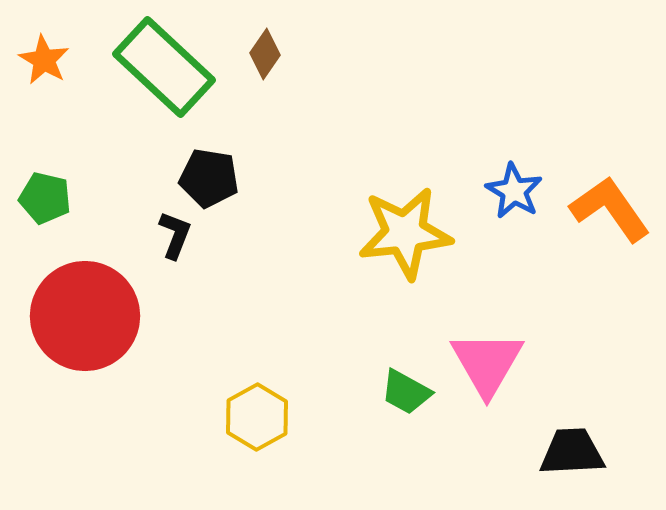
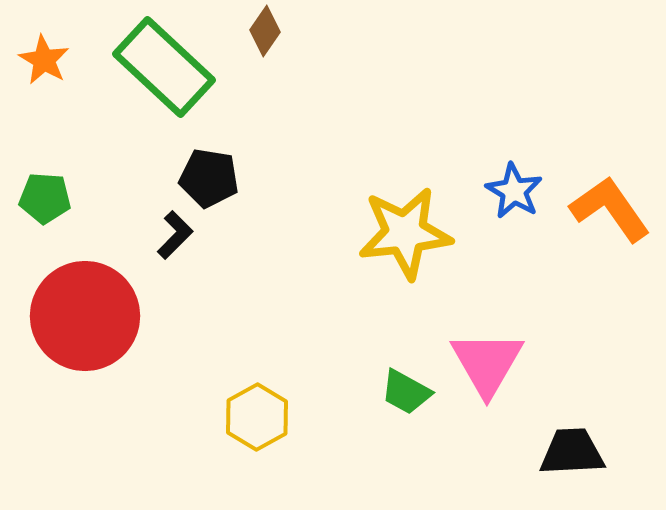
brown diamond: moved 23 px up
green pentagon: rotated 9 degrees counterclockwise
black L-shape: rotated 24 degrees clockwise
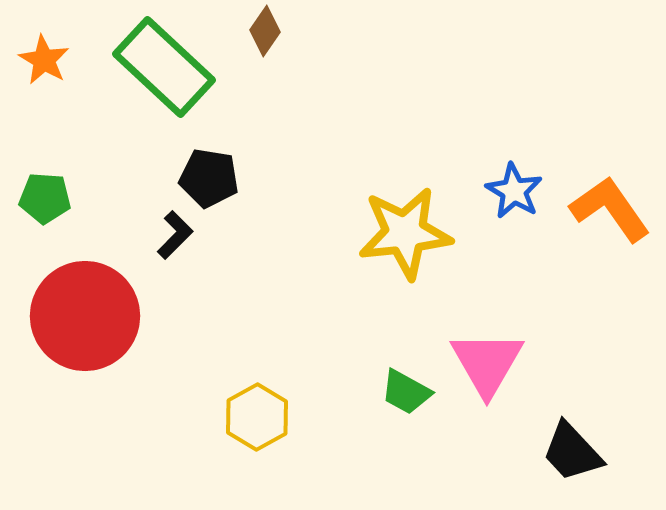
black trapezoid: rotated 130 degrees counterclockwise
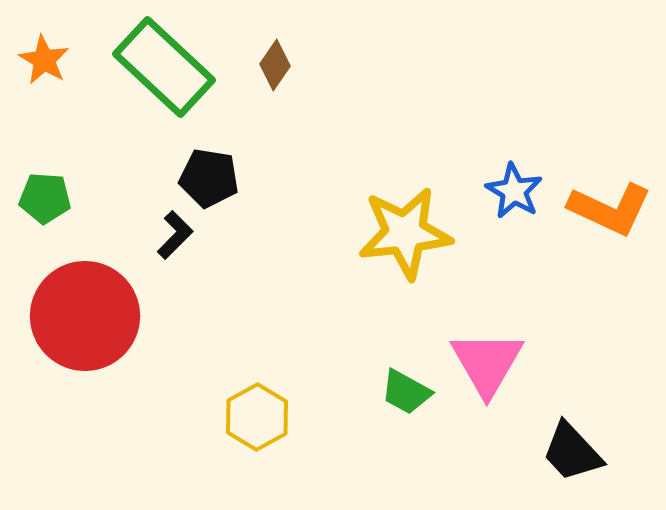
brown diamond: moved 10 px right, 34 px down
orange L-shape: rotated 150 degrees clockwise
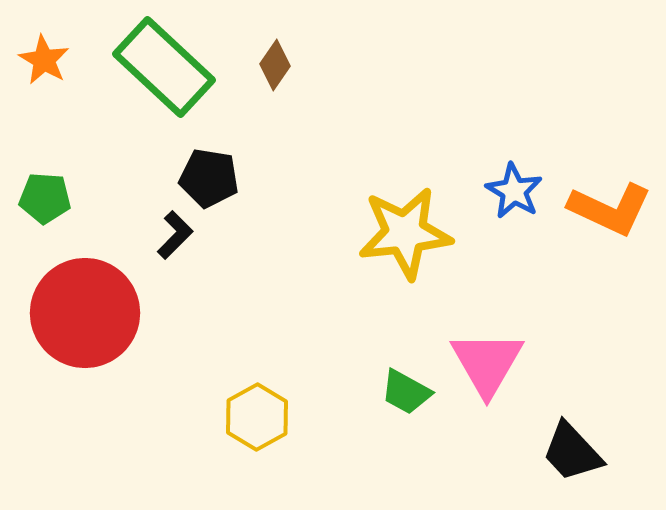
red circle: moved 3 px up
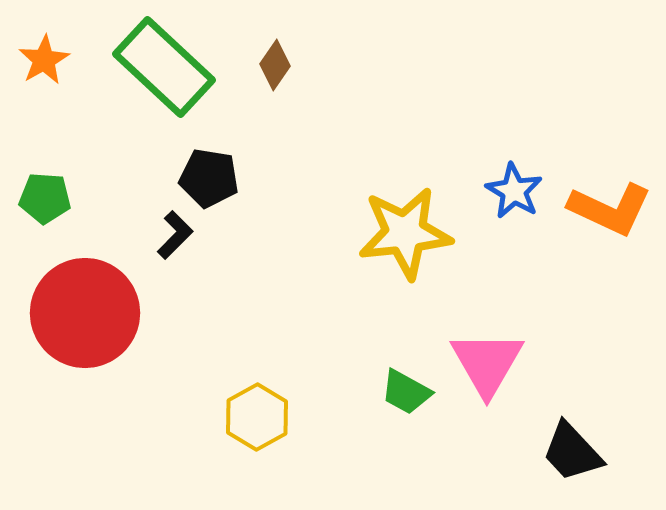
orange star: rotated 12 degrees clockwise
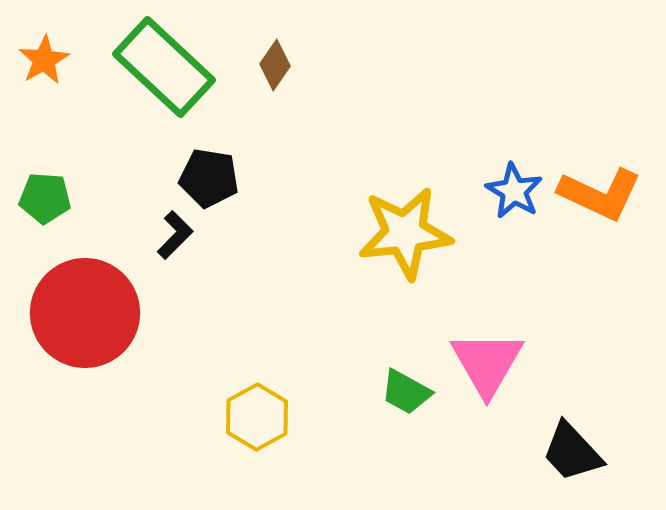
orange L-shape: moved 10 px left, 15 px up
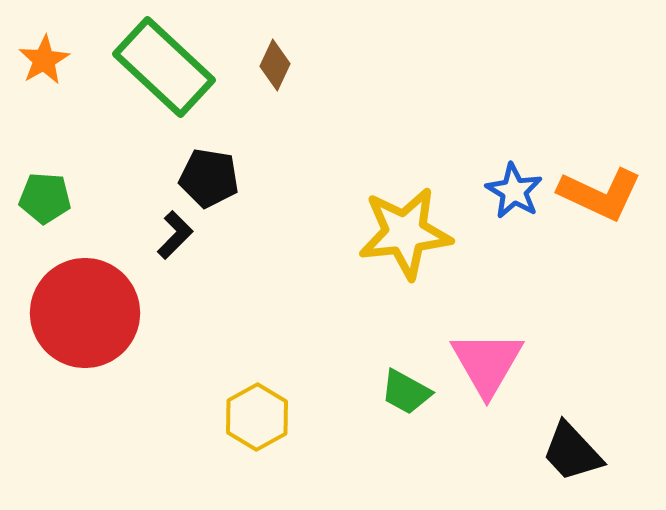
brown diamond: rotated 9 degrees counterclockwise
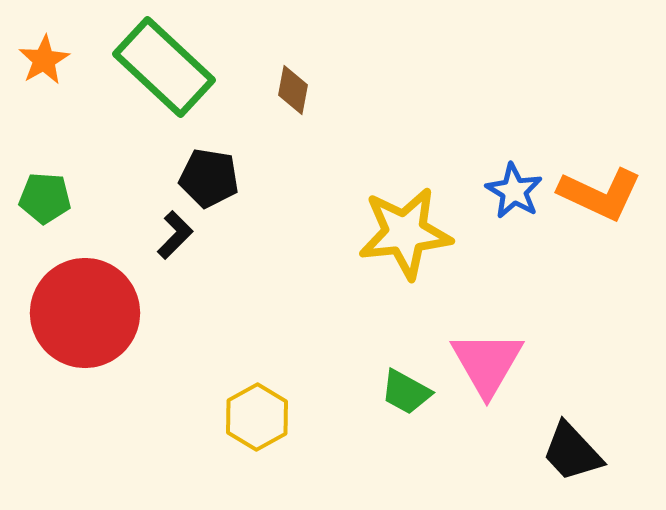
brown diamond: moved 18 px right, 25 px down; rotated 15 degrees counterclockwise
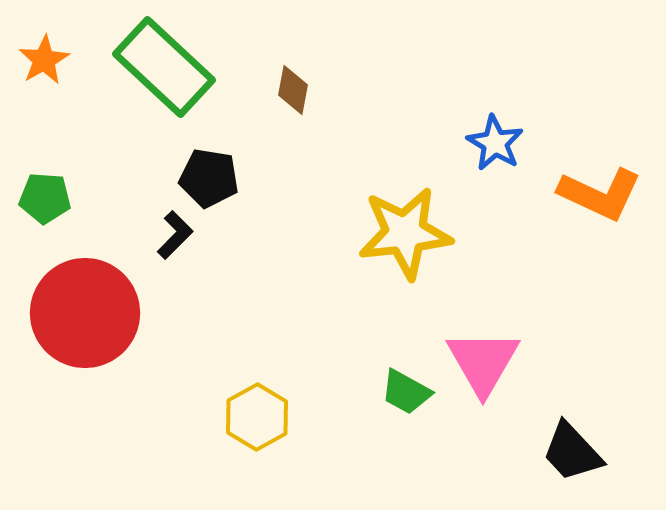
blue star: moved 19 px left, 48 px up
pink triangle: moved 4 px left, 1 px up
